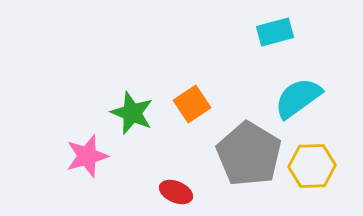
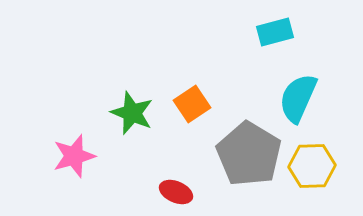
cyan semicircle: rotated 30 degrees counterclockwise
pink star: moved 13 px left
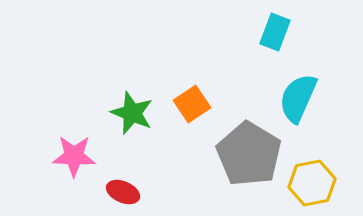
cyan rectangle: rotated 54 degrees counterclockwise
pink star: rotated 18 degrees clockwise
yellow hexagon: moved 17 px down; rotated 9 degrees counterclockwise
red ellipse: moved 53 px left
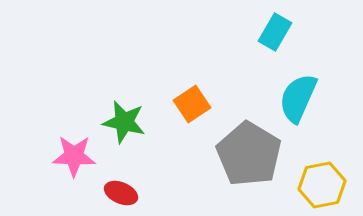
cyan rectangle: rotated 9 degrees clockwise
green star: moved 8 px left, 9 px down; rotated 9 degrees counterclockwise
yellow hexagon: moved 10 px right, 2 px down
red ellipse: moved 2 px left, 1 px down
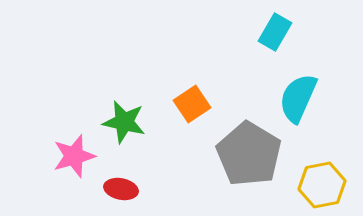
pink star: rotated 18 degrees counterclockwise
red ellipse: moved 4 px up; rotated 12 degrees counterclockwise
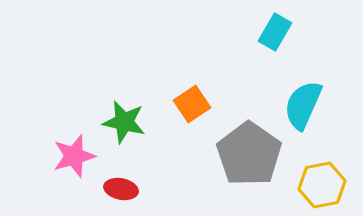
cyan semicircle: moved 5 px right, 7 px down
gray pentagon: rotated 4 degrees clockwise
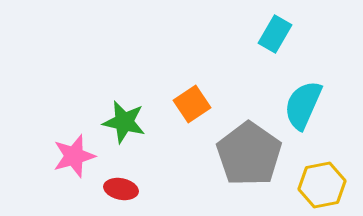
cyan rectangle: moved 2 px down
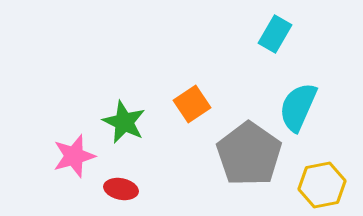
cyan semicircle: moved 5 px left, 2 px down
green star: rotated 12 degrees clockwise
